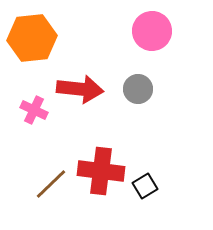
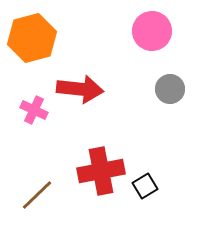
orange hexagon: rotated 9 degrees counterclockwise
gray circle: moved 32 px right
red cross: rotated 18 degrees counterclockwise
brown line: moved 14 px left, 11 px down
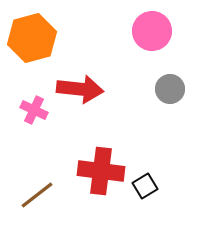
red cross: rotated 18 degrees clockwise
brown line: rotated 6 degrees clockwise
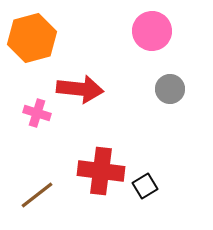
pink cross: moved 3 px right, 3 px down; rotated 8 degrees counterclockwise
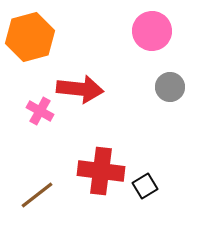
orange hexagon: moved 2 px left, 1 px up
gray circle: moved 2 px up
pink cross: moved 3 px right, 2 px up; rotated 12 degrees clockwise
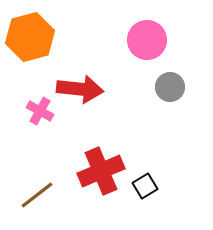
pink circle: moved 5 px left, 9 px down
red cross: rotated 30 degrees counterclockwise
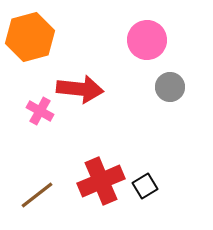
red cross: moved 10 px down
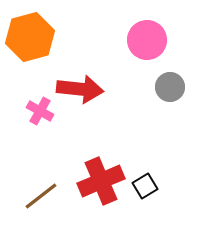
brown line: moved 4 px right, 1 px down
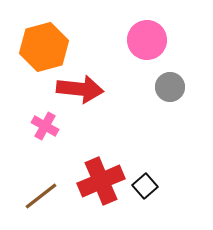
orange hexagon: moved 14 px right, 10 px down
pink cross: moved 5 px right, 15 px down
black square: rotated 10 degrees counterclockwise
